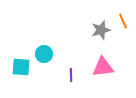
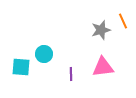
purple line: moved 1 px up
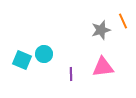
cyan square: moved 1 px right, 7 px up; rotated 18 degrees clockwise
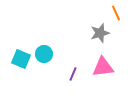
orange line: moved 7 px left, 8 px up
gray star: moved 1 px left, 3 px down
cyan square: moved 1 px left, 1 px up
purple line: moved 2 px right; rotated 24 degrees clockwise
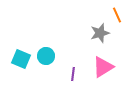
orange line: moved 1 px right, 2 px down
cyan circle: moved 2 px right, 2 px down
pink triangle: rotated 25 degrees counterclockwise
purple line: rotated 16 degrees counterclockwise
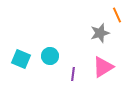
cyan circle: moved 4 px right
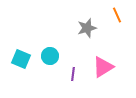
gray star: moved 13 px left, 5 px up
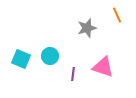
pink triangle: rotated 50 degrees clockwise
